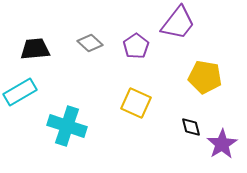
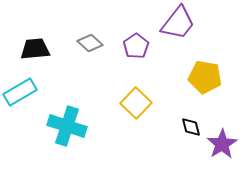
yellow square: rotated 20 degrees clockwise
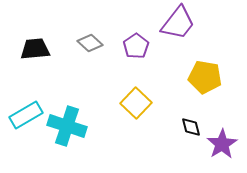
cyan rectangle: moved 6 px right, 23 px down
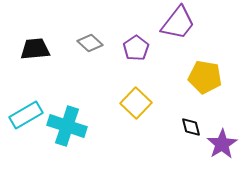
purple pentagon: moved 2 px down
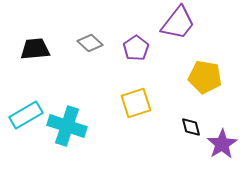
yellow square: rotated 28 degrees clockwise
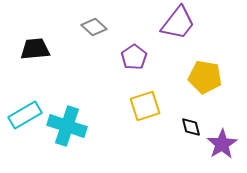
gray diamond: moved 4 px right, 16 px up
purple pentagon: moved 2 px left, 9 px down
yellow square: moved 9 px right, 3 px down
cyan rectangle: moved 1 px left
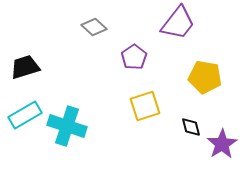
black trapezoid: moved 10 px left, 18 px down; rotated 12 degrees counterclockwise
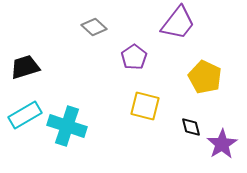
yellow pentagon: rotated 16 degrees clockwise
yellow square: rotated 32 degrees clockwise
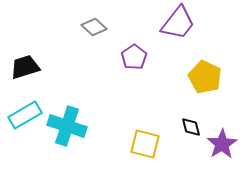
yellow square: moved 38 px down
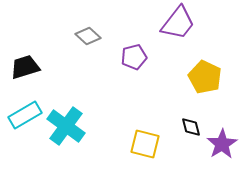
gray diamond: moved 6 px left, 9 px down
purple pentagon: rotated 20 degrees clockwise
cyan cross: moved 1 px left; rotated 18 degrees clockwise
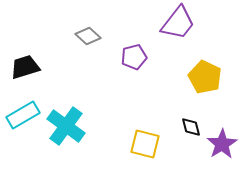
cyan rectangle: moved 2 px left
